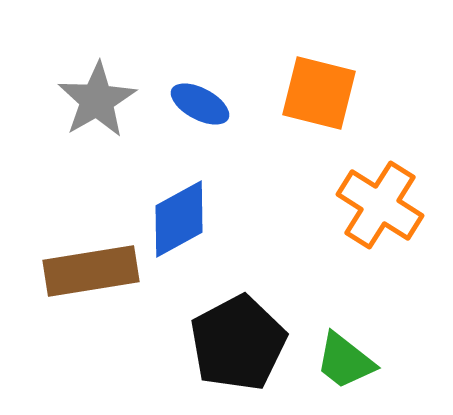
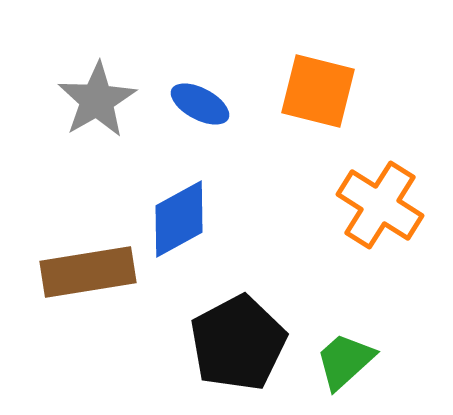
orange square: moved 1 px left, 2 px up
brown rectangle: moved 3 px left, 1 px down
green trapezoid: rotated 100 degrees clockwise
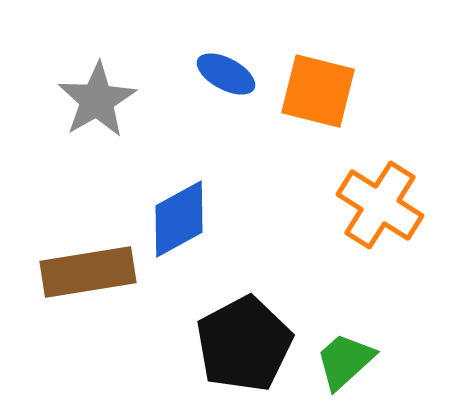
blue ellipse: moved 26 px right, 30 px up
black pentagon: moved 6 px right, 1 px down
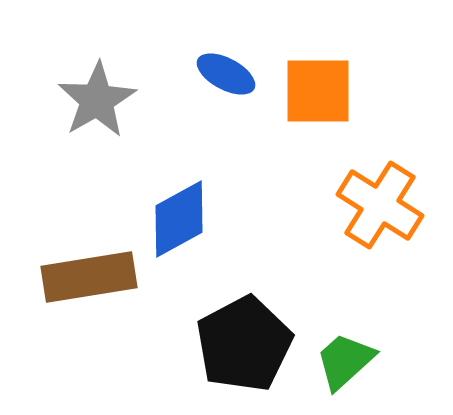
orange square: rotated 14 degrees counterclockwise
brown rectangle: moved 1 px right, 5 px down
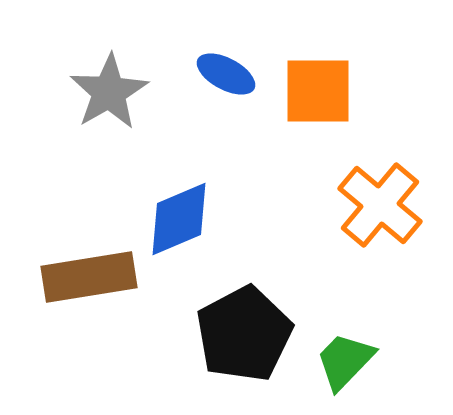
gray star: moved 12 px right, 8 px up
orange cross: rotated 8 degrees clockwise
blue diamond: rotated 6 degrees clockwise
black pentagon: moved 10 px up
green trapezoid: rotated 4 degrees counterclockwise
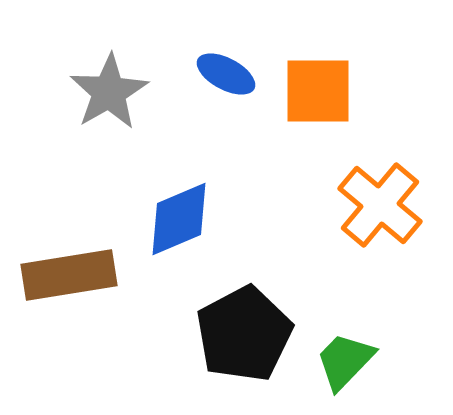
brown rectangle: moved 20 px left, 2 px up
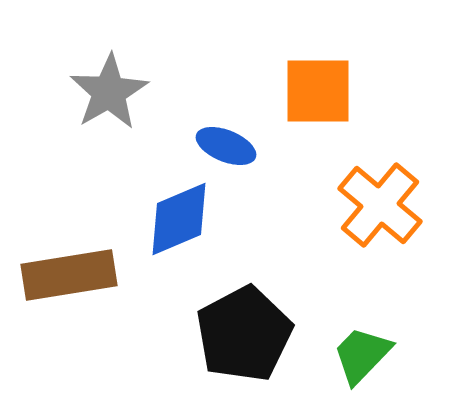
blue ellipse: moved 72 px down; rotated 6 degrees counterclockwise
green trapezoid: moved 17 px right, 6 px up
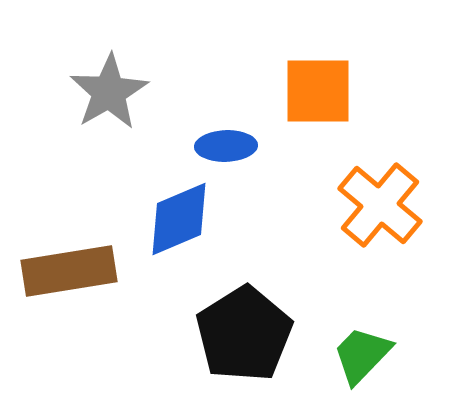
blue ellipse: rotated 24 degrees counterclockwise
brown rectangle: moved 4 px up
black pentagon: rotated 4 degrees counterclockwise
